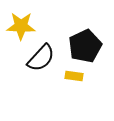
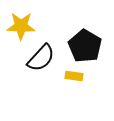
black pentagon: rotated 16 degrees counterclockwise
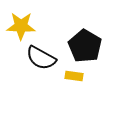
black semicircle: rotated 76 degrees clockwise
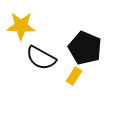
black pentagon: moved 2 px down; rotated 8 degrees counterclockwise
yellow rectangle: rotated 66 degrees counterclockwise
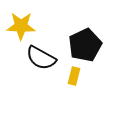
black pentagon: moved 3 px up; rotated 24 degrees clockwise
yellow rectangle: rotated 18 degrees counterclockwise
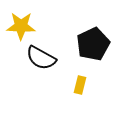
black pentagon: moved 8 px right, 1 px up
yellow rectangle: moved 6 px right, 9 px down
